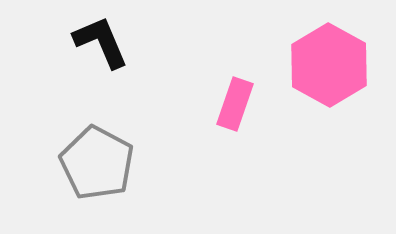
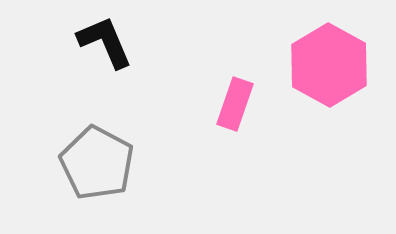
black L-shape: moved 4 px right
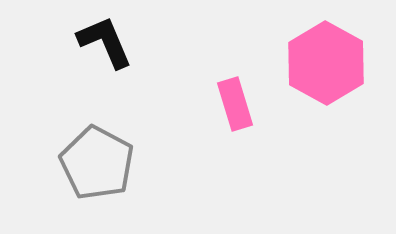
pink hexagon: moved 3 px left, 2 px up
pink rectangle: rotated 36 degrees counterclockwise
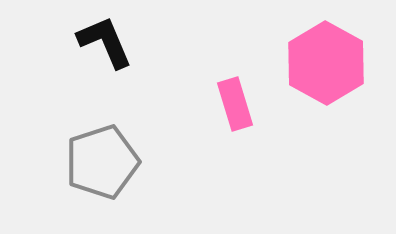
gray pentagon: moved 5 px right, 1 px up; rotated 26 degrees clockwise
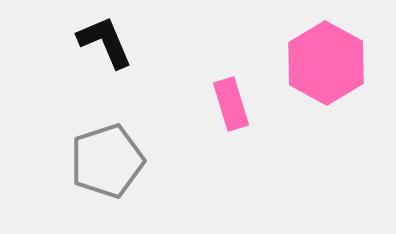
pink rectangle: moved 4 px left
gray pentagon: moved 5 px right, 1 px up
